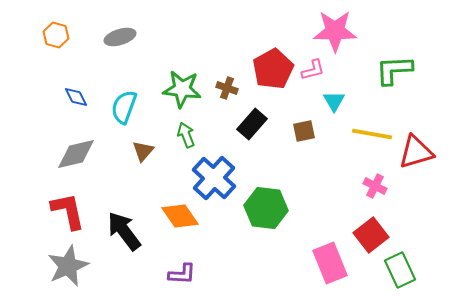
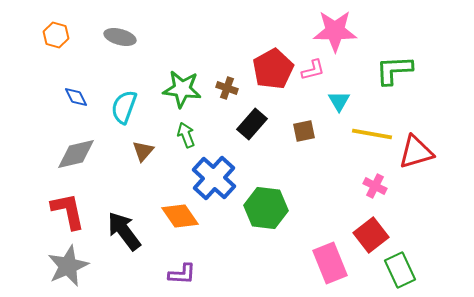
gray ellipse: rotated 32 degrees clockwise
cyan triangle: moved 5 px right
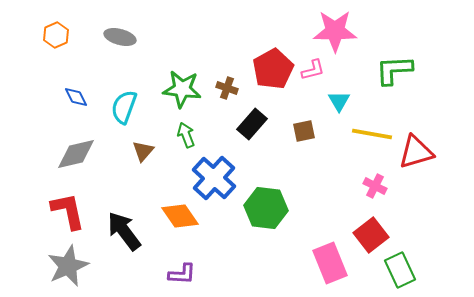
orange hexagon: rotated 20 degrees clockwise
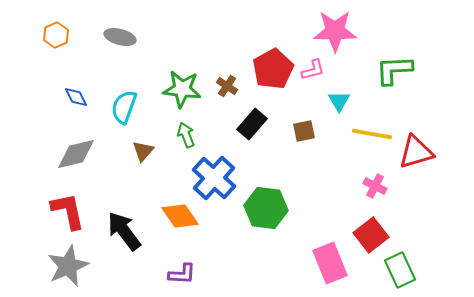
brown cross: moved 2 px up; rotated 15 degrees clockwise
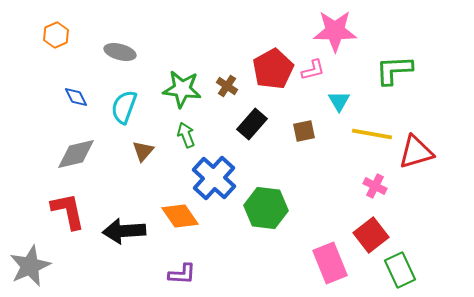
gray ellipse: moved 15 px down
black arrow: rotated 57 degrees counterclockwise
gray star: moved 38 px left
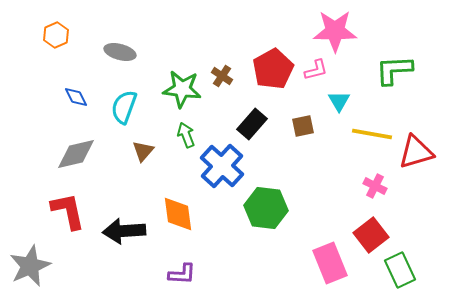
pink L-shape: moved 3 px right
brown cross: moved 5 px left, 10 px up
brown square: moved 1 px left, 5 px up
blue cross: moved 8 px right, 12 px up
orange diamond: moved 2 px left, 2 px up; rotated 27 degrees clockwise
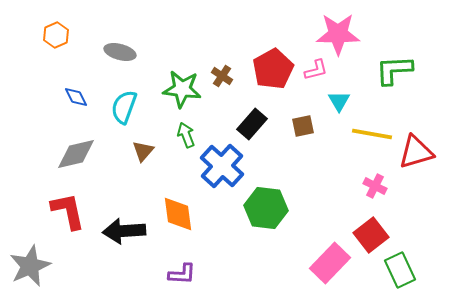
pink star: moved 3 px right, 3 px down
pink rectangle: rotated 66 degrees clockwise
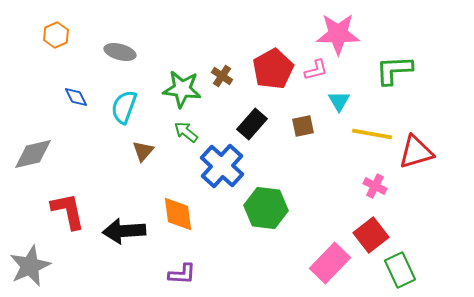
green arrow: moved 3 px up; rotated 30 degrees counterclockwise
gray diamond: moved 43 px left
